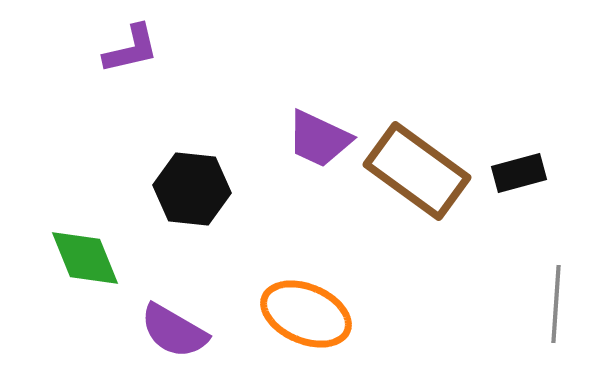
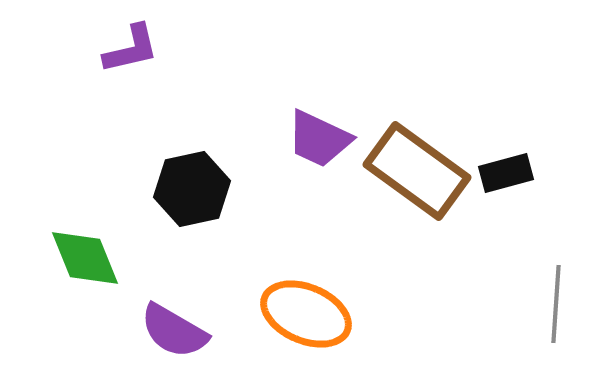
black rectangle: moved 13 px left
black hexagon: rotated 18 degrees counterclockwise
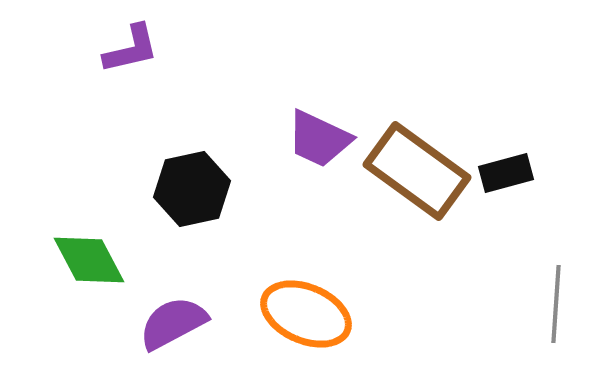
green diamond: moved 4 px right, 2 px down; rotated 6 degrees counterclockwise
purple semicircle: moved 1 px left, 8 px up; rotated 122 degrees clockwise
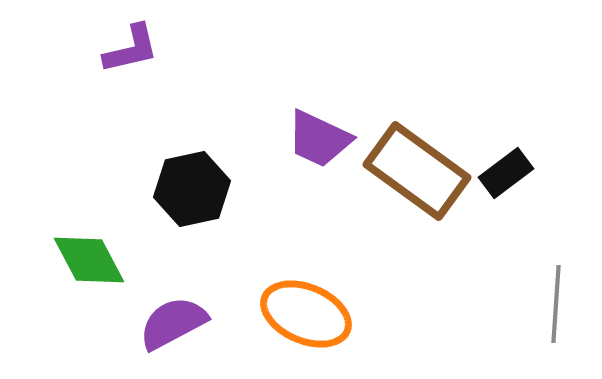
black rectangle: rotated 22 degrees counterclockwise
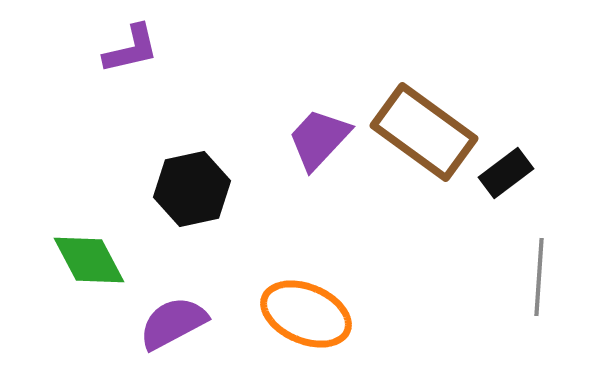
purple trapezoid: rotated 108 degrees clockwise
brown rectangle: moved 7 px right, 39 px up
gray line: moved 17 px left, 27 px up
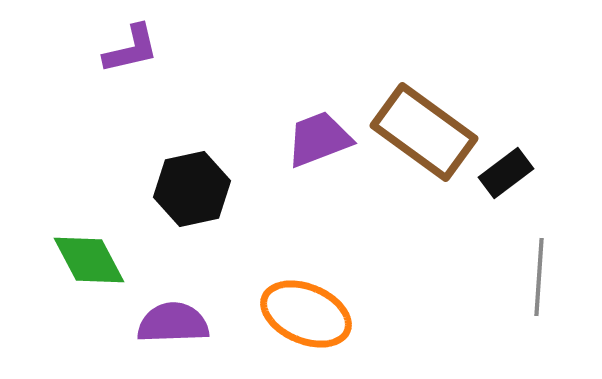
purple trapezoid: rotated 26 degrees clockwise
purple semicircle: rotated 26 degrees clockwise
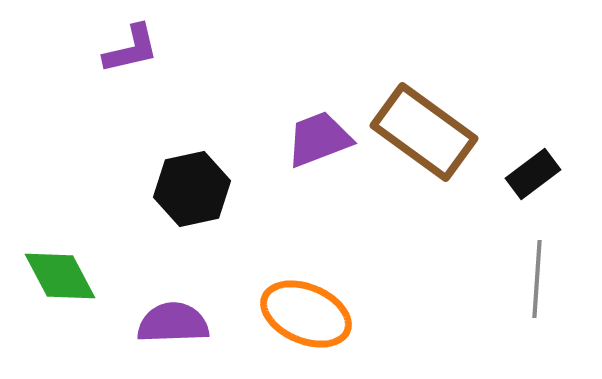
black rectangle: moved 27 px right, 1 px down
green diamond: moved 29 px left, 16 px down
gray line: moved 2 px left, 2 px down
